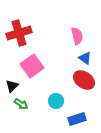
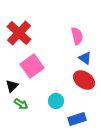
red cross: rotated 30 degrees counterclockwise
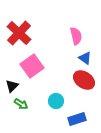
pink semicircle: moved 1 px left
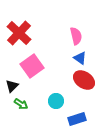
blue triangle: moved 5 px left
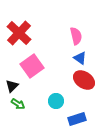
green arrow: moved 3 px left
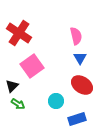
red cross: rotated 10 degrees counterclockwise
blue triangle: rotated 24 degrees clockwise
red ellipse: moved 2 px left, 5 px down
